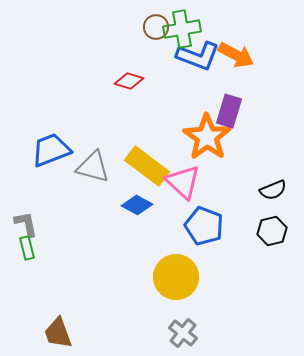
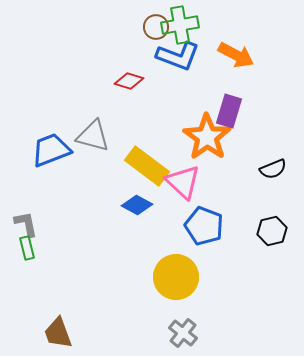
green cross: moved 2 px left, 4 px up
blue L-shape: moved 20 px left
gray triangle: moved 31 px up
black semicircle: moved 21 px up
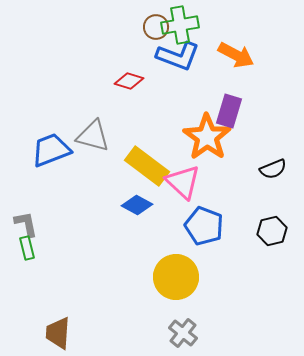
brown trapezoid: rotated 24 degrees clockwise
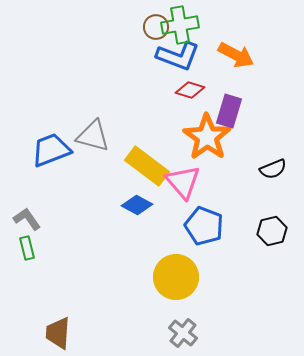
red diamond: moved 61 px right, 9 px down
pink triangle: rotated 6 degrees clockwise
gray L-shape: moved 1 px right, 5 px up; rotated 24 degrees counterclockwise
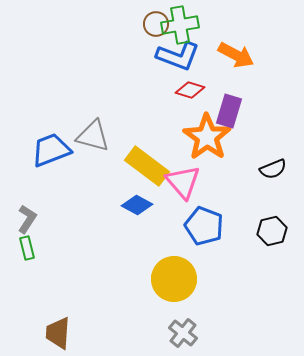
brown circle: moved 3 px up
gray L-shape: rotated 68 degrees clockwise
yellow circle: moved 2 px left, 2 px down
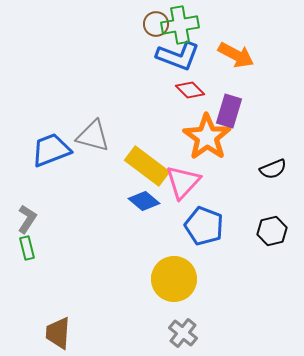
red diamond: rotated 28 degrees clockwise
pink triangle: rotated 24 degrees clockwise
blue diamond: moved 7 px right, 4 px up; rotated 12 degrees clockwise
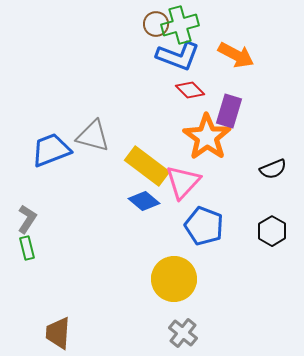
green cross: rotated 6 degrees counterclockwise
black hexagon: rotated 16 degrees counterclockwise
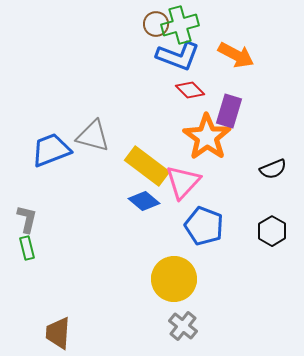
gray L-shape: rotated 20 degrees counterclockwise
gray cross: moved 7 px up
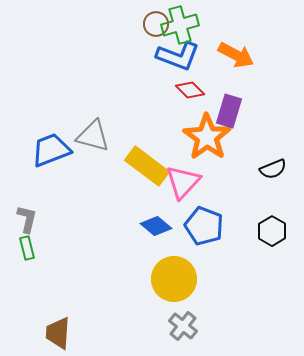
blue diamond: moved 12 px right, 25 px down
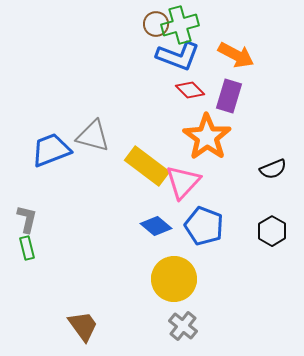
purple rectangle: moved 15 px up
brown trapezoid: moved 25 px right, 7 px up; rotated 140 degrees clockwise
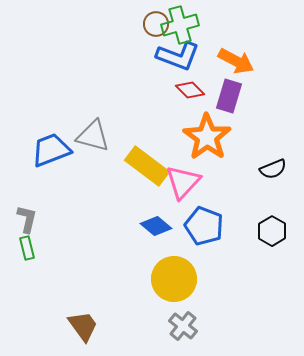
orange arrow: moved 6 px down
